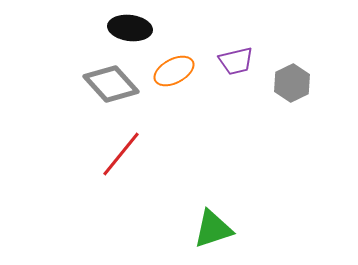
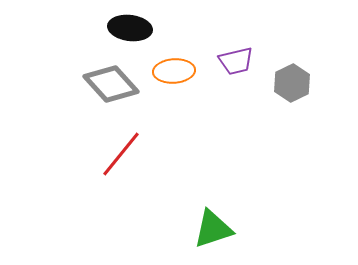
orange ellipse: rotated 24 degrees clockwise
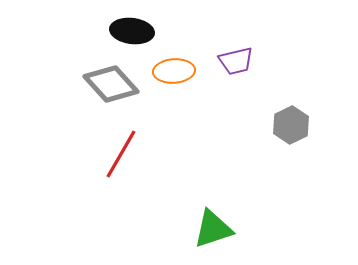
black ellipse: moved 2 px right, 3 px down
gray hexagon: moved 1 px left, 42 px down
red line: rotated 9 degrees counterclockwise
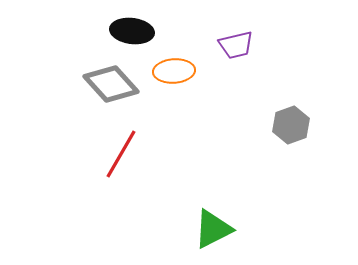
purple trapezoid: moved 16 px up
gray hexagon: rotated 6 degrees clockwise
green triangle: rotated 9 degrees counterclockwise
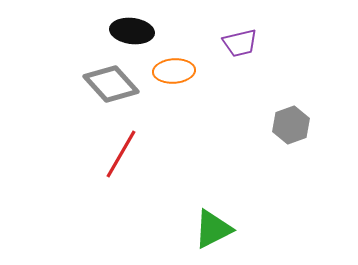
purple trapezoid: moved 4 px right, 2 px up
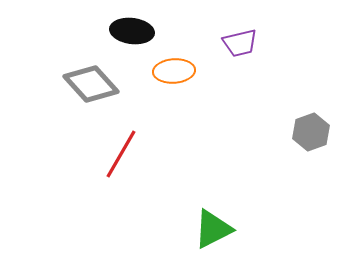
gray diamond: moved 20 px left
gray hexagon: moved 20 px right, 7 px down
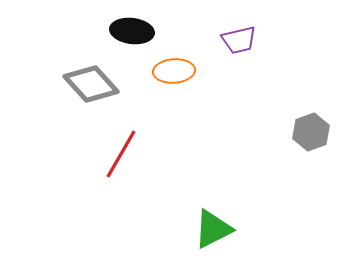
purple trapezoid: moved 1 px left, 3 px up
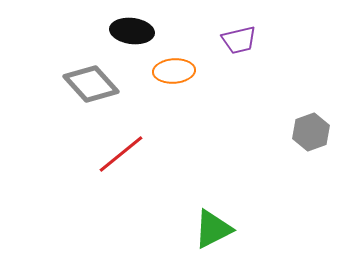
red line: rotated 21 degrees clockwise
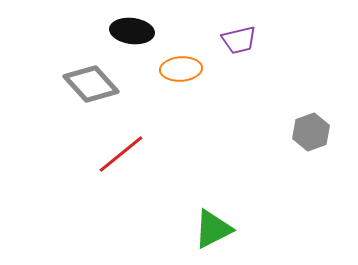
orange ellipse: moved 7 px right, 2 px up
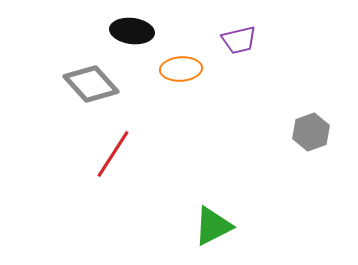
red line: moved 8 px left; rotated 18 degrees counterclockwise
green triangle: moved 3 px up
